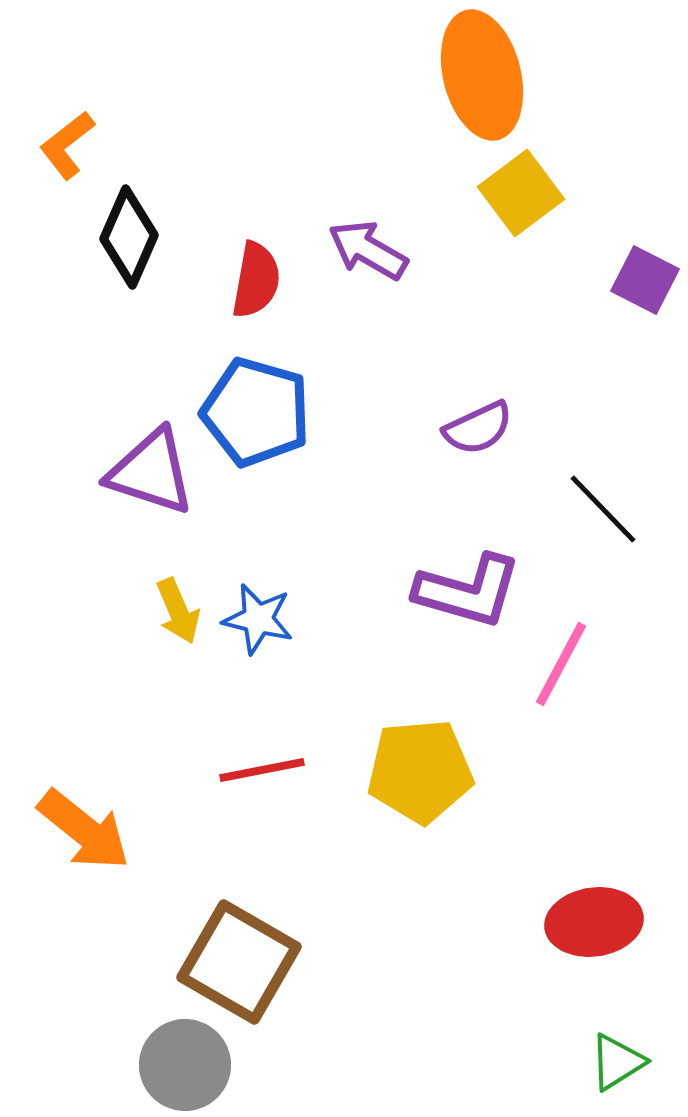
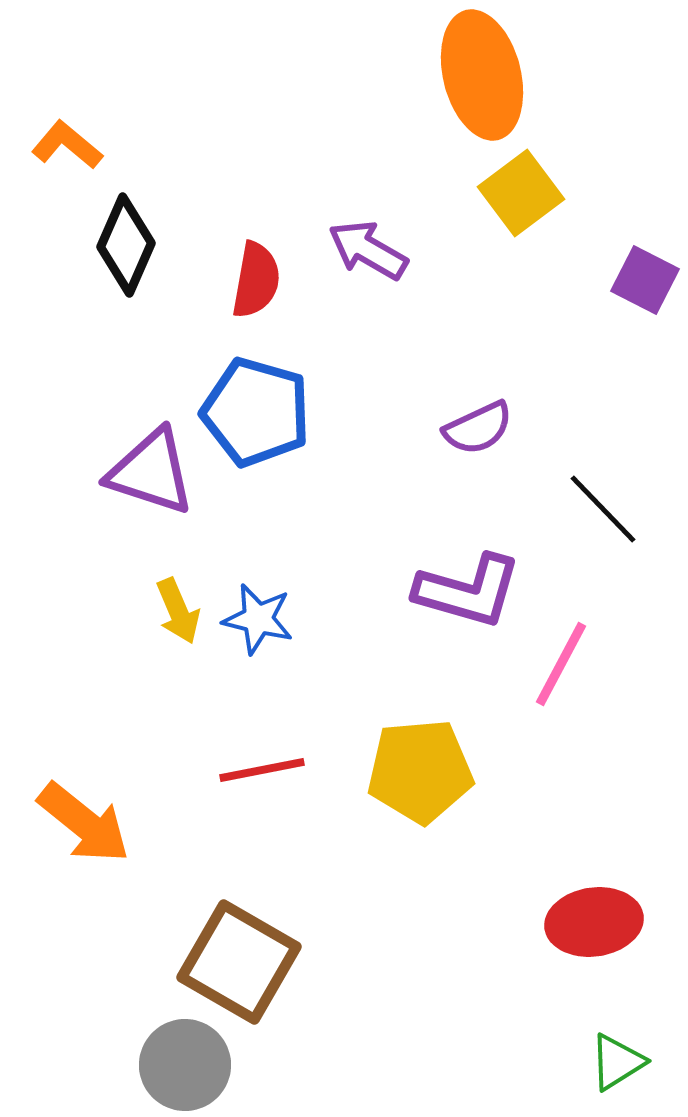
orange L-shape: rotated 78 degrees clockwise
black diamond: moved 3 px left, 8 px down
orange arrow: moved 7 px up
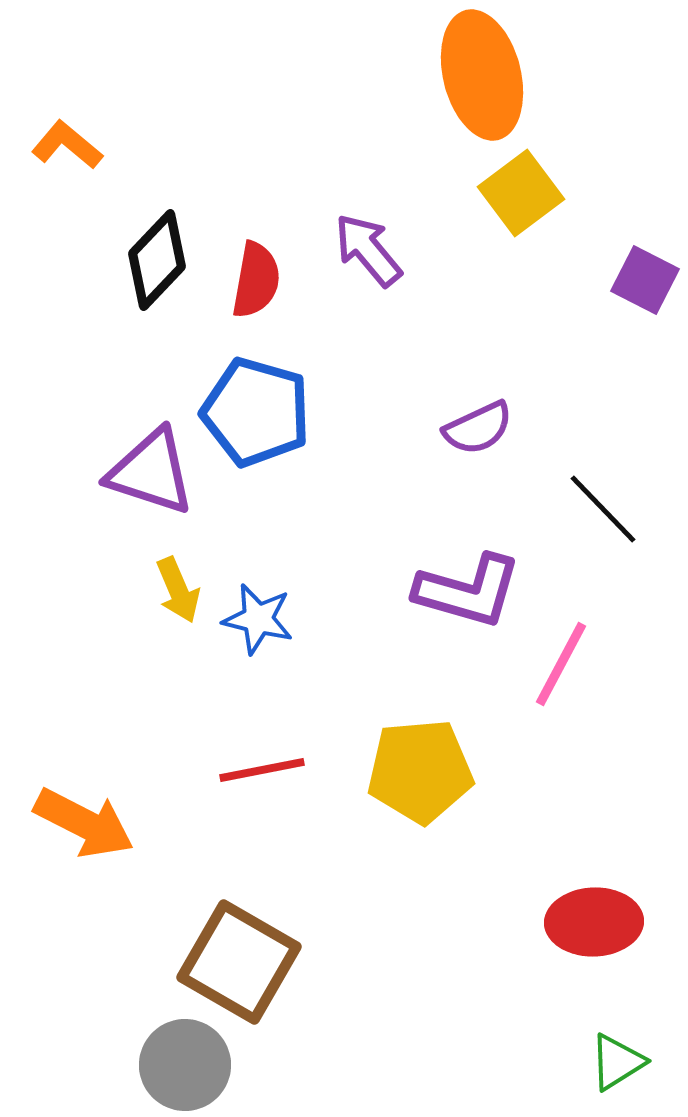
black diamond: moved 31 px right, 15 px down; rotated 20 degrees clockwise
purple arrow: rotated 20 degrees clockwise
yellow arrow: moved 21 px up
orange arrow: rotated 12 degrees counterclockwise
red ellipse: rotated 6 degrees clockwise
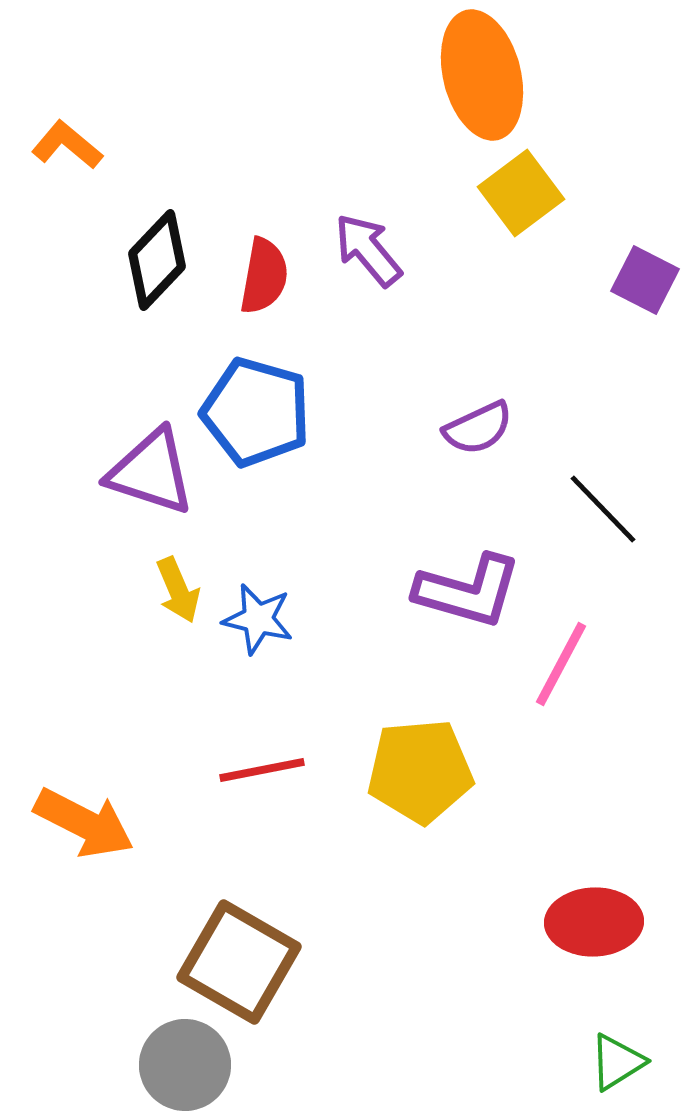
red semicircle: moved 8 px right, 4 px up
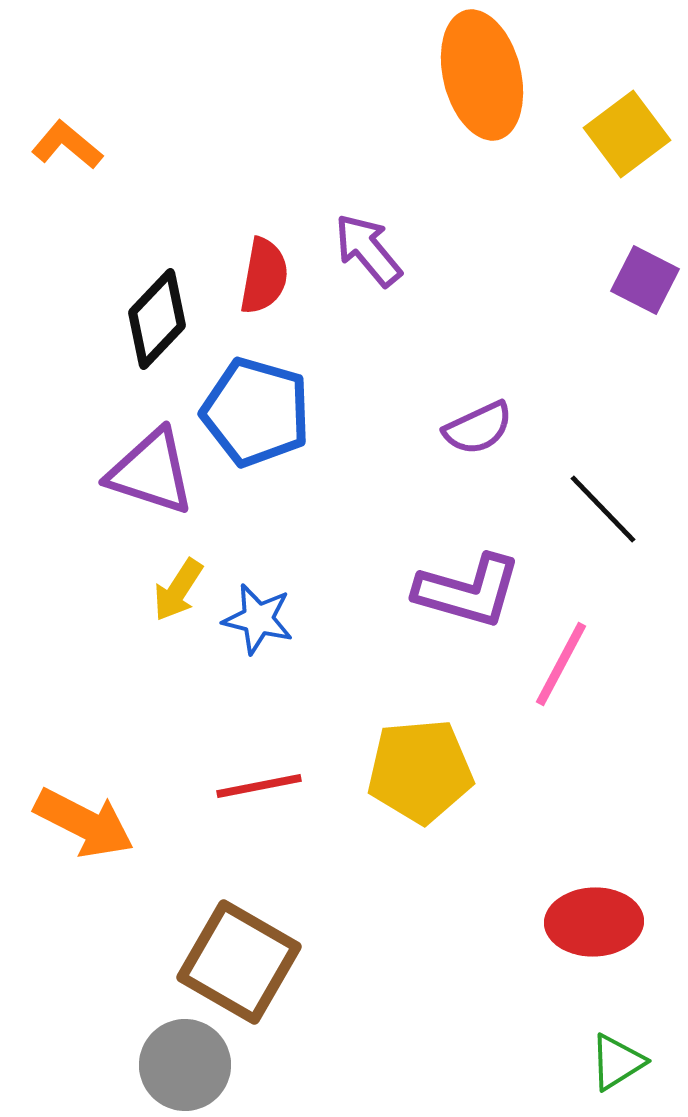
yellow square: moved 106 px right, 59 px up
black diamond: moved 59 px down
yellow arrow: rotated 56 degrees clockwise
red line: moved 3 px left, 16 px down
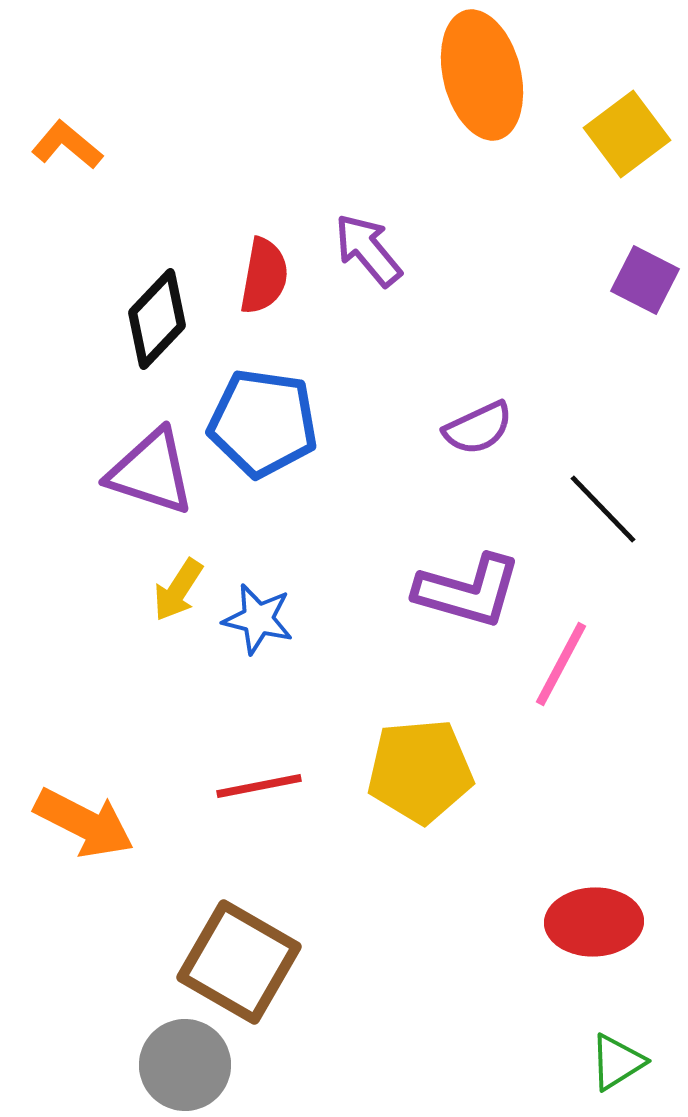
blue pentagon: moved 7 px right, 11 px down; rotated 8 degrees counterclockwise
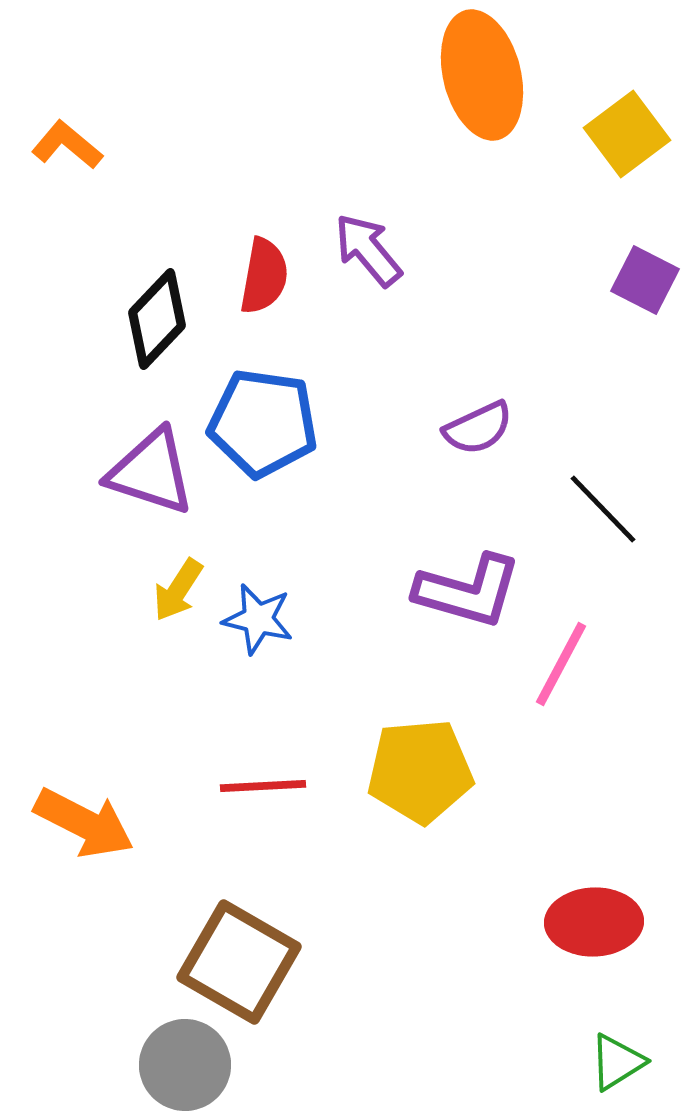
red line: moved 4 px right; rotated 8 degrees clockwise
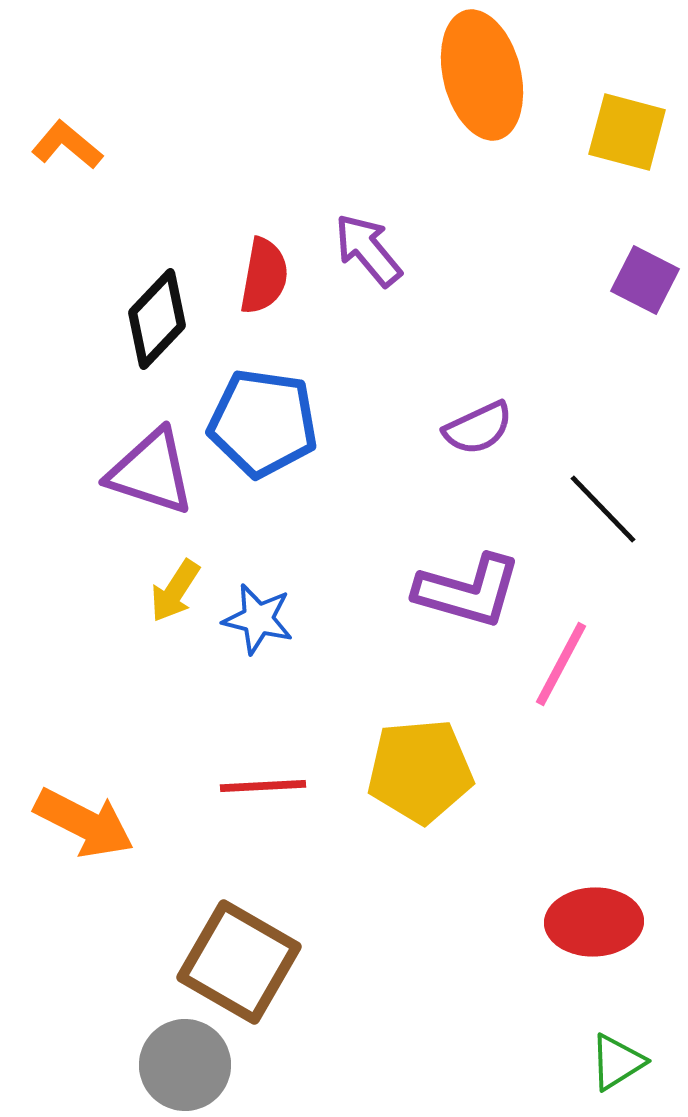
yellow square: moved 2 px up; rotated 38 degrees counterclockwise
yellow arrow: moved 3 px left, 1 px down
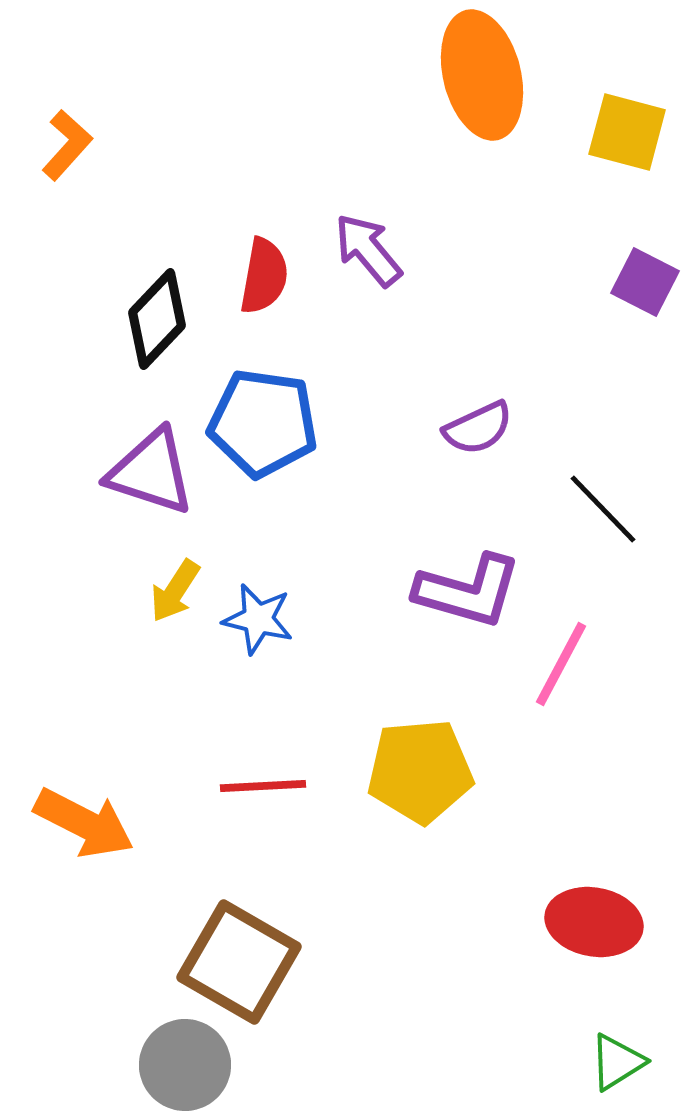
orange L-shape: rotated 92 degrees clockwise
purple square: moved 2 px down
red ellipse: rotated 12 degrees clockwise
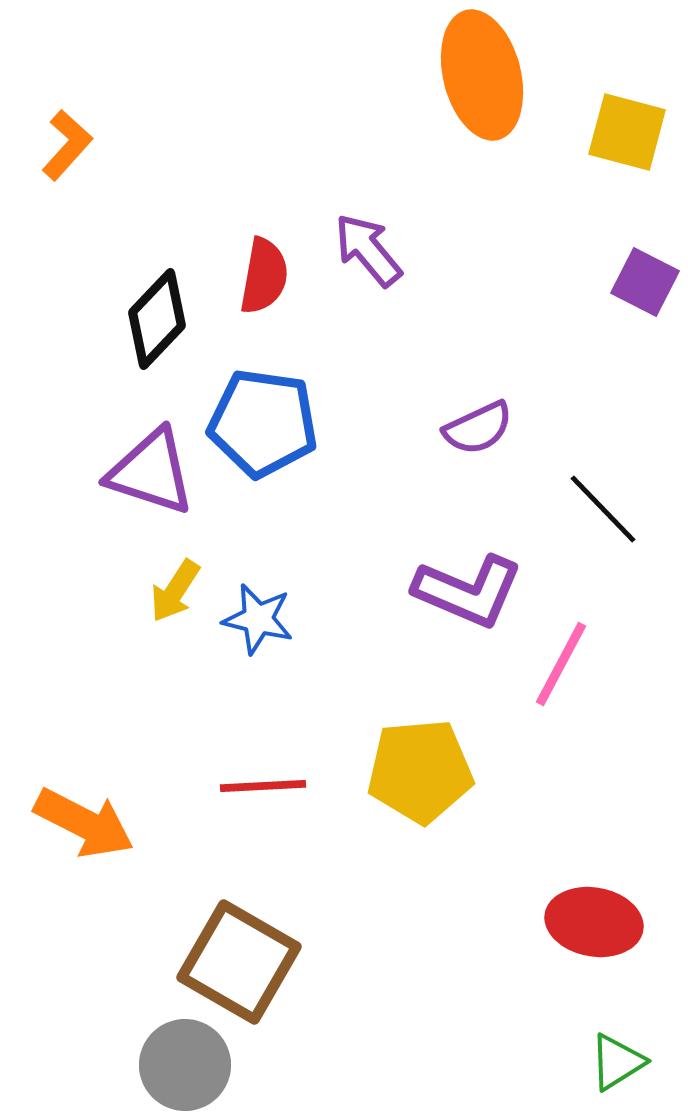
purple L-shape: rotated 7 degrees clockwise
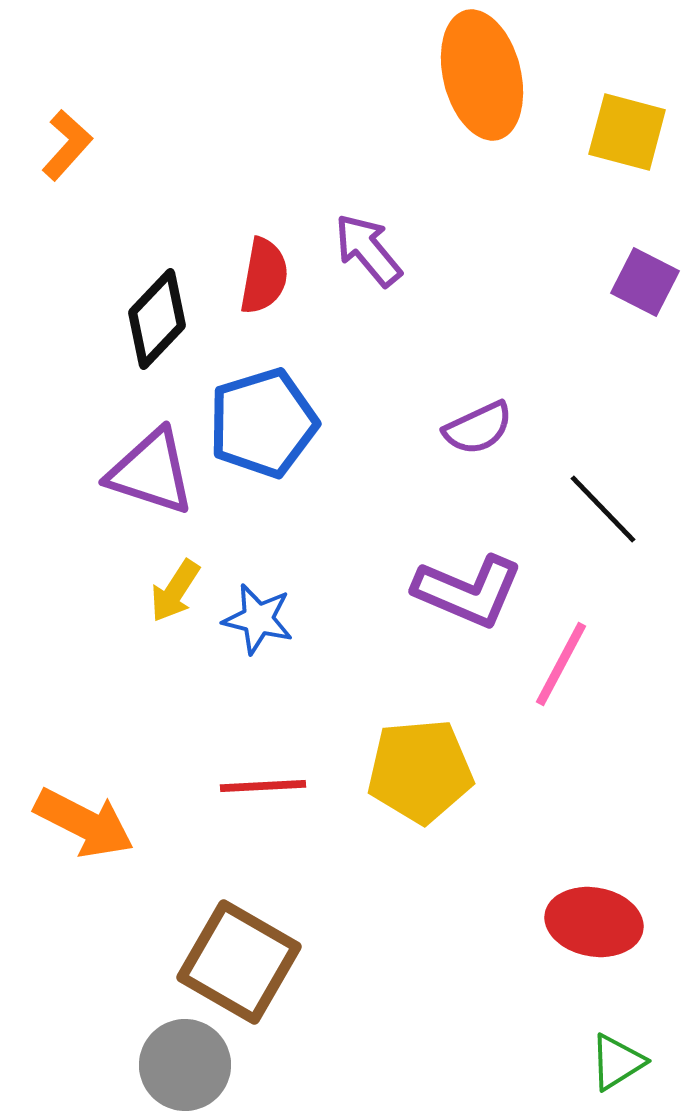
blue pentagon: rotated 25 degrees counterclockwise
